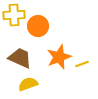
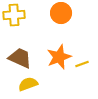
orange circle: moved 23 px right, 13 px up
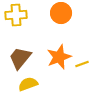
yellow cross: moved 2 px right
brown trapezoid: rotated 75 degrees counterclockwise
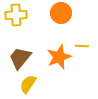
yellow line: moved 18 px up; rotated 24 degrees clockwise
yellow semicircle: rotated 36 degrees counterclockwise
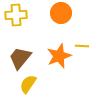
orange star: moved 1 px up
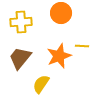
yellow cross: moved 5 px right, 7 px down
yellow semicircle: moved 13 px right
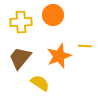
orange circle: moved 8 px left, 2 px down
yellow line: moved 3 px right
yellow semicircle: moved 1 px left, 1 px up; rotated 90 degrees clockwise
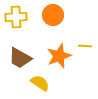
yellow cross: moved 5 px left, 5 px up
brown trapezoid: rotated 100 degrees counterclockwise
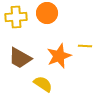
orange circle: moved 6 px left, 2 px up
yellow semicircle: moved 3 px right, 1 px down
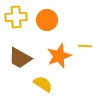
orange circle: moved 7 px down
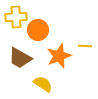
orange circle: moved 9 px left, 10 px down
